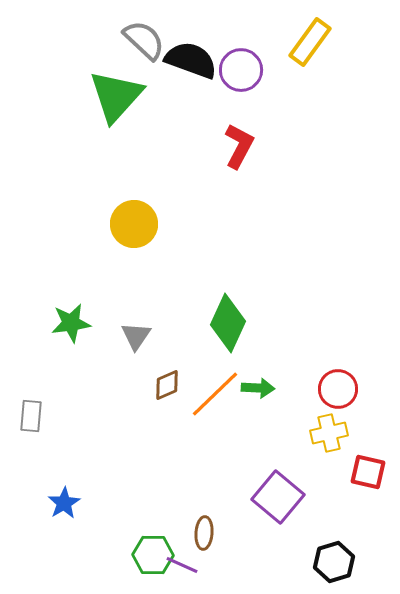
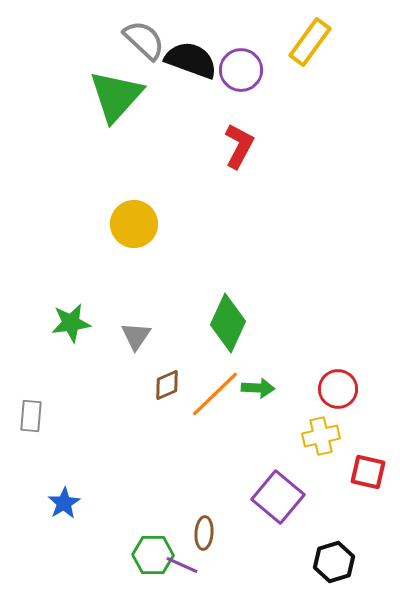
yellow cross: moved 8 px left, 3 px down
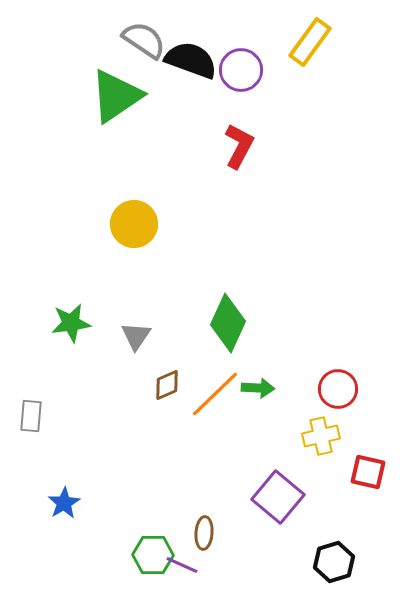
gray semicircle: rotated 9 degrees counterclockwise
green triangle: rotated 14 degrees clockwise
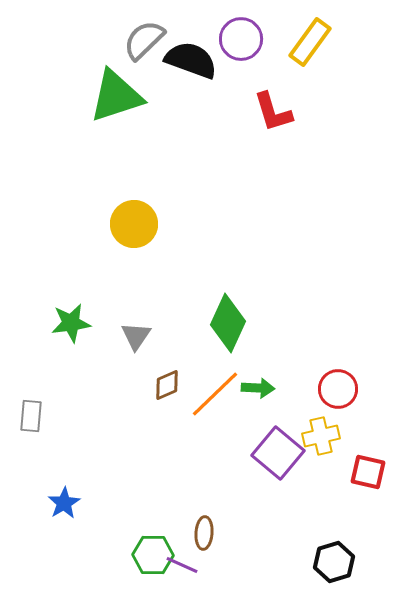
gray semicircle: rotated 78 degrees counterclockwise
purple circle: moved 31 px up
green triangle: rotated 16 degrees clockwise
red L-shape: moved 34 px right, 34 px up; rotated 135 degrees clockwise
purple square: moved 44 px up
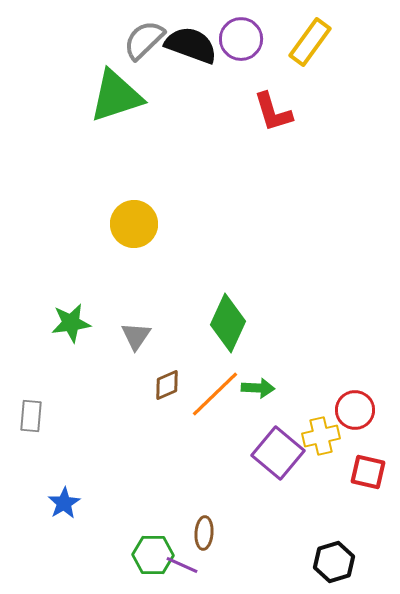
black semicircle: moved 15 px up
red circle: moved 17 px right, 21 px down
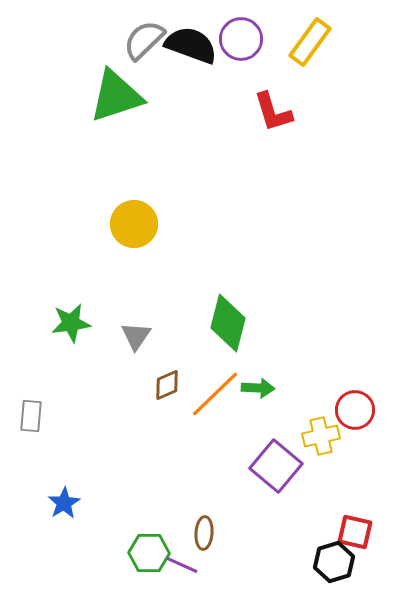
green diamond: rotated 10 degrees counterclockwise
purple square: moved 2 px left, 13 px down
red square: moved 13 px left, 60 px down
green hexagon: moved 4 px left, 2 px up
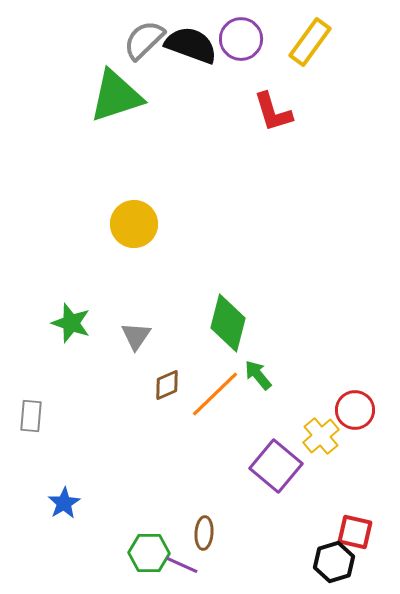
green star: rotated 27 degrees clockwise
green arrow: moved 13 px up; rotated 132 degrees counterclockwise
yellow cross: rotated 27 degrees counterclockwise
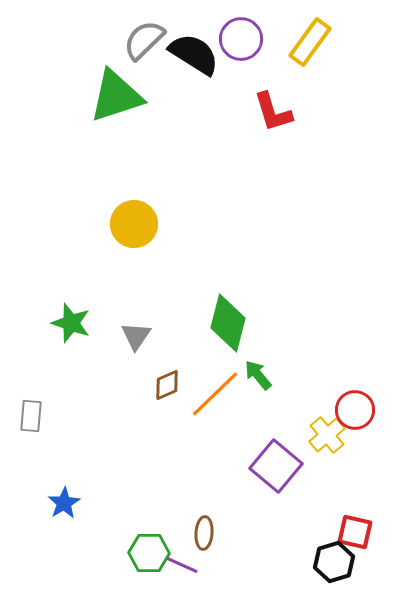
black semicircle: moved 3 px right, 9 px down; rotated 12 degrees clockwise
yellow cross: moved 6 px right, 1 px up
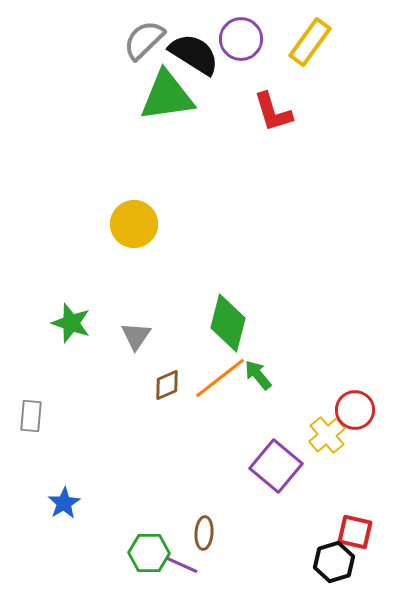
green triangle: moved 51 px right; rotated 10 degrees clockwise
orange line: moved 5 px right, 16 px up; rotated 6 degrees clockwise
